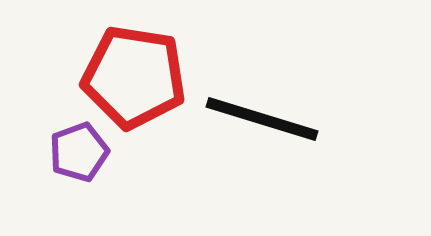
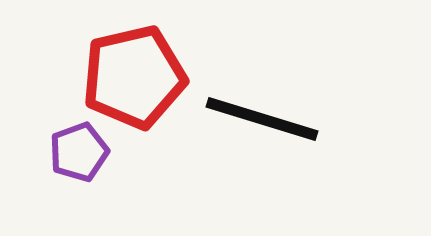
red pentagon: rotated 22 degrees counterclockwise
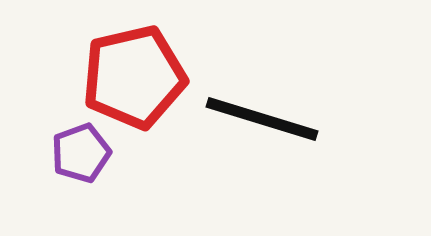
purple pentagon: moved 2 px right, 1 px down
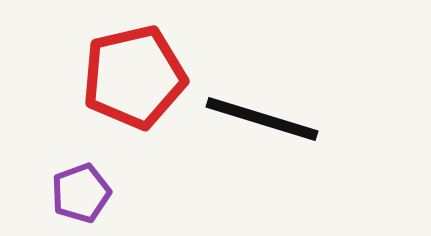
purple pentagon: moved 40 px down
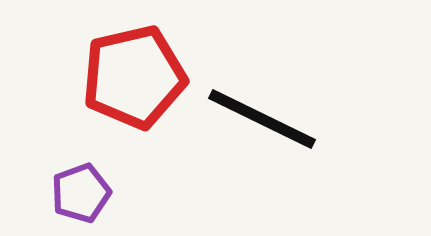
black line: rotated 9 degrees clockwise
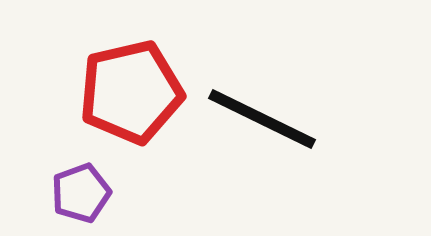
red pentagon: moved 3 px left, 15 px down
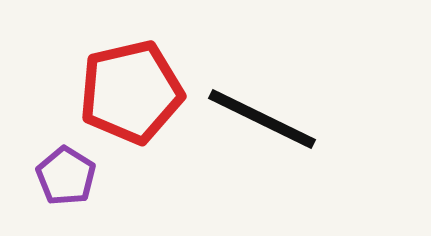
purple pentagon: moved 15 px left, 17 px up; rotated 20 degrees counterclockwise
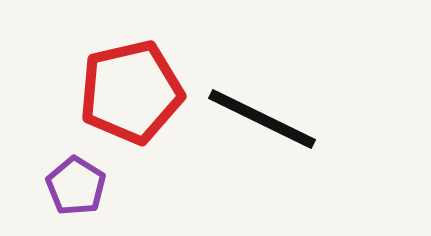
purple pentagon: moved 10 px right, 10 px down
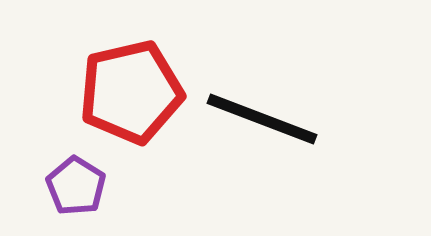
black line: rotated 5 degrees counterclockwise
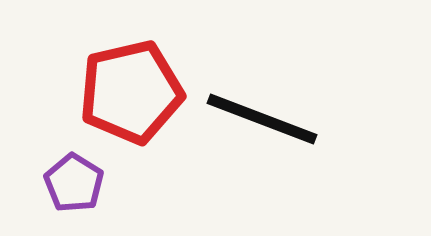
purple pentagon: moved 2 px left, 3 px up
